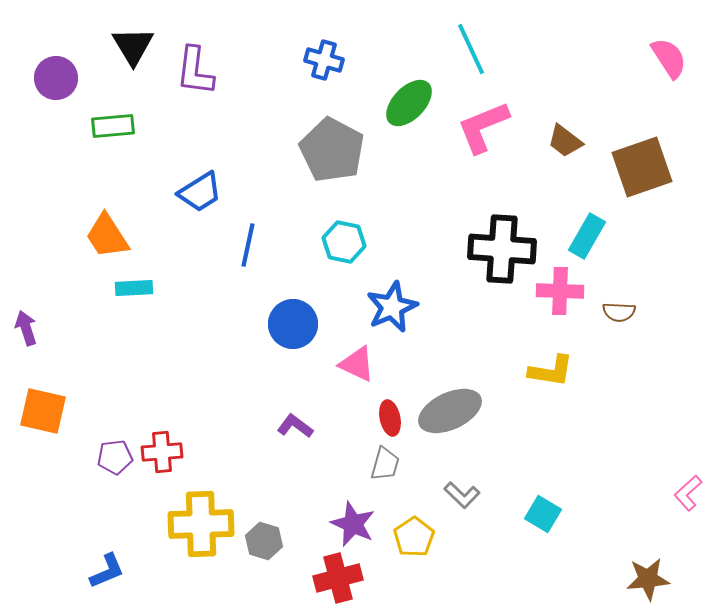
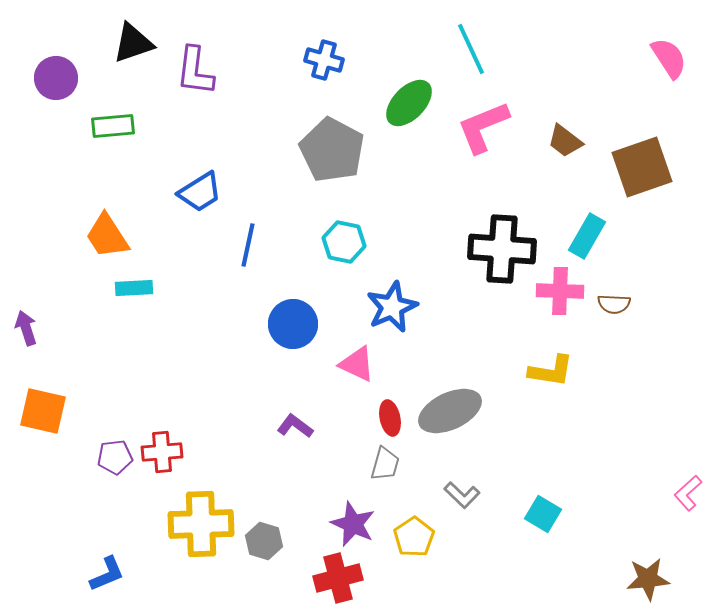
black triangle at (133, 46): moved 3 px up; rotated 42 degrees clockwise
brown semicircle at (619, 312): moved 5 px left, 8 px up
blue L-shape at (107, 571): moved 3 px down
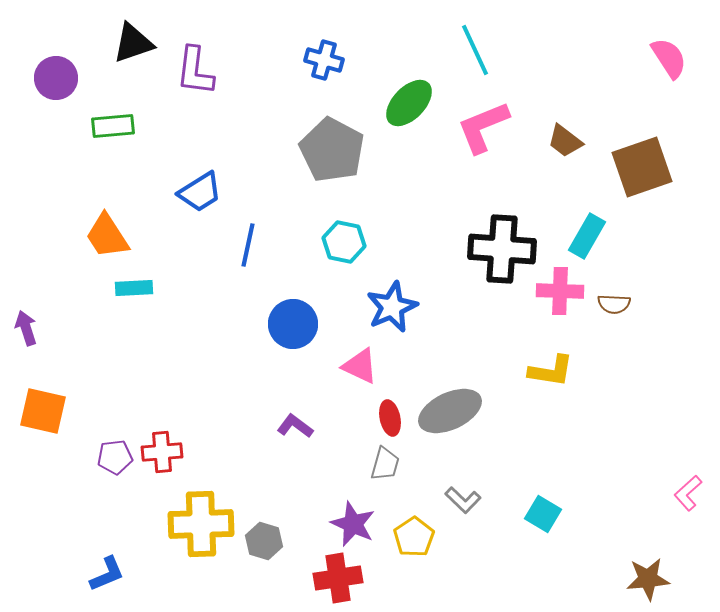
cyan line at (471, 49): moved 4 px right, 1 px down
pink triangle at (357, 364): moved 3 px right, 2 px down
gray L-shape at (462, 495): moved 1 px right, 5 px down
red cross at (338, 578): rotated 6 degrees clockwise
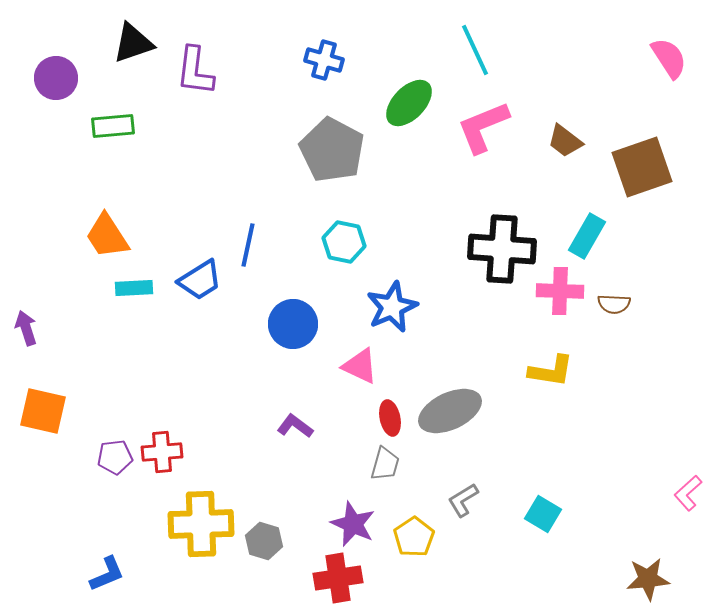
blue trapezoid at (200, 192): moved 88 px down
gray L-shape at (463, 500): rotated 105 degrees clockwise
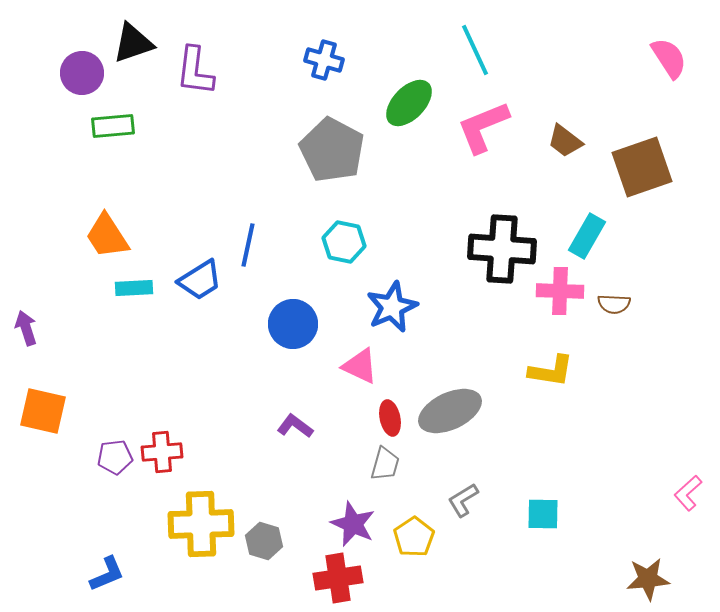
purple circle at (56, 78): moved 26 px right, 5 px up
cyan square at (543, 514): rotated 30 degrees counterclockwise
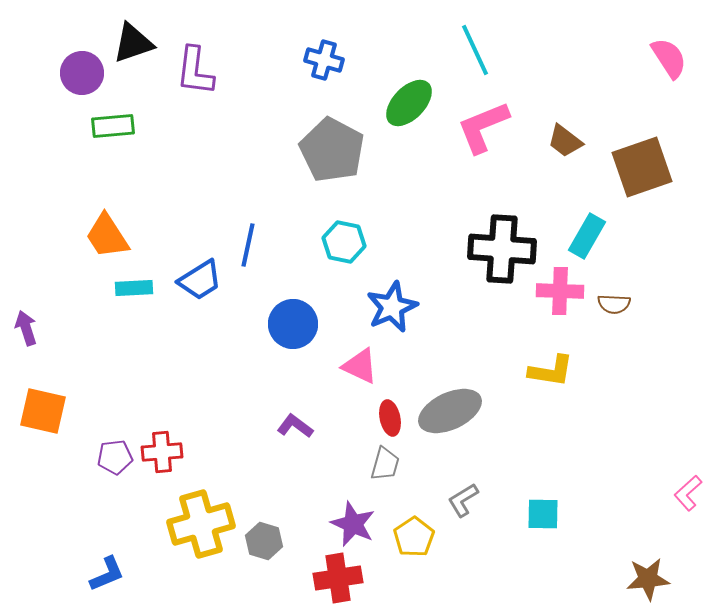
yellow cross at (201, 524): rotated 14 degrees counterclockwise
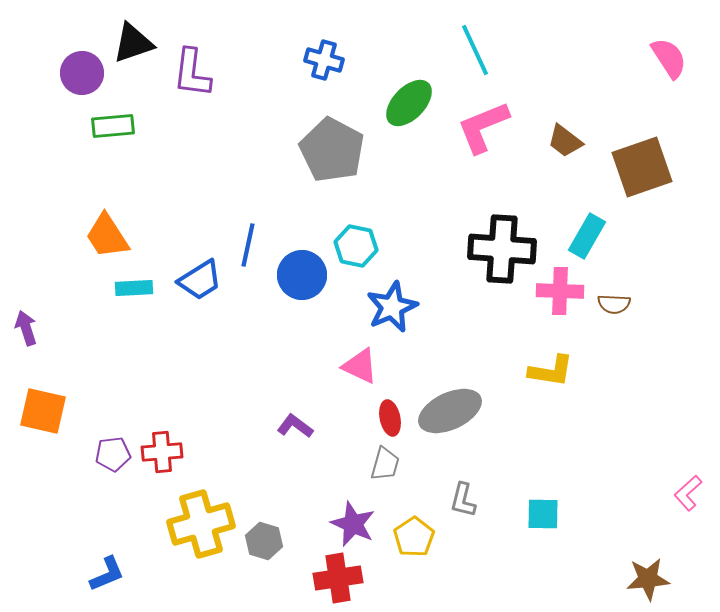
purple L-shape at (195, 71): moved 3 px left, 2 px down
cyan hexagon at (344, 242): moved 12 px right, 4 px down
blue circle at (293, 324): moved 9 px right, 49 px up
purple pentagon at (115, 457): moved 2 px left, 3 px up
gray L-shape at (463, 500): rotated 45 degrees counterclockwise
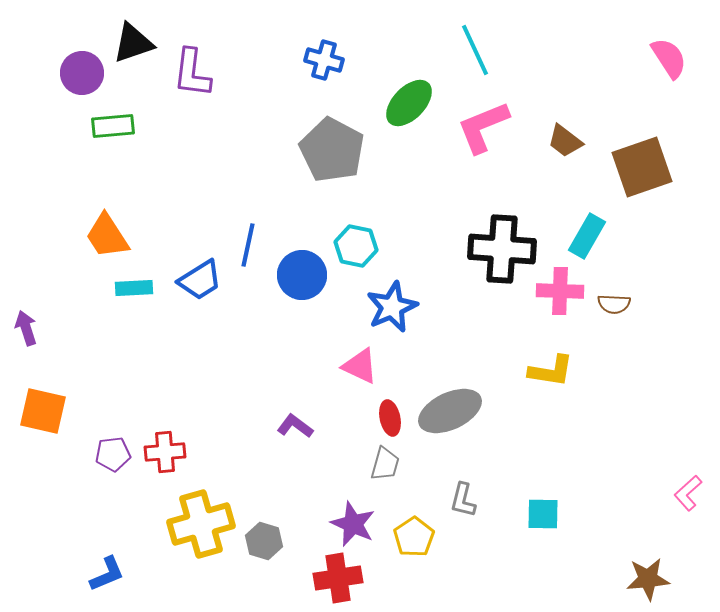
red cross at (162, 452): moved 3 px right
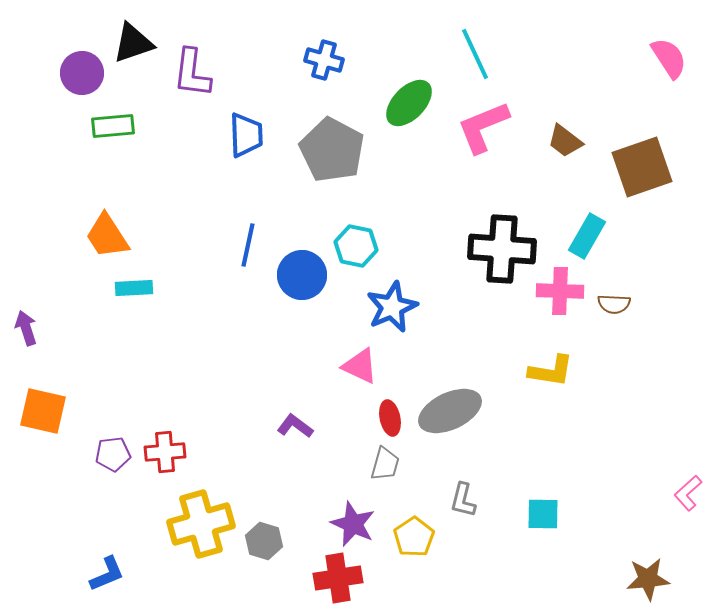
cyan line at (475, 50): moved 4 px down
blue trapezoid at (200, 280): moved 46 px right, 145 px up; rotated 60 degrees counterclockwise
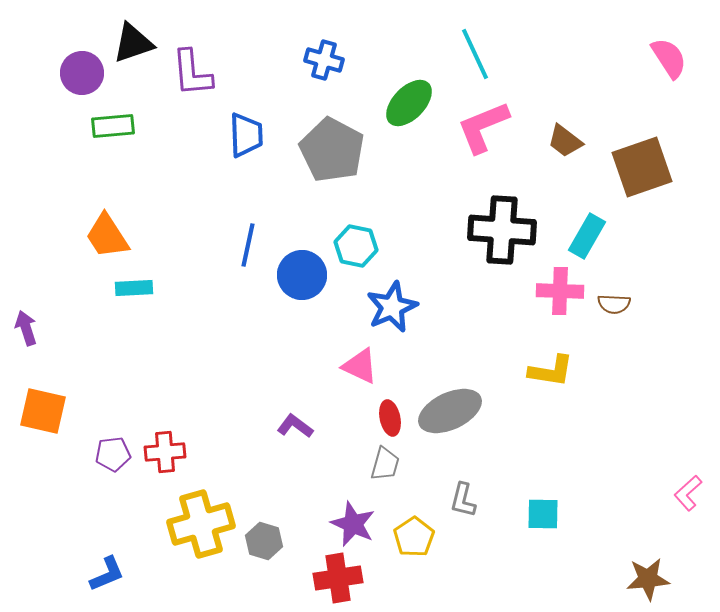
purple L-shape at (192, 73): rotated 12 degrees counterclockwise
black cross at (502, 249): moved 19 px up
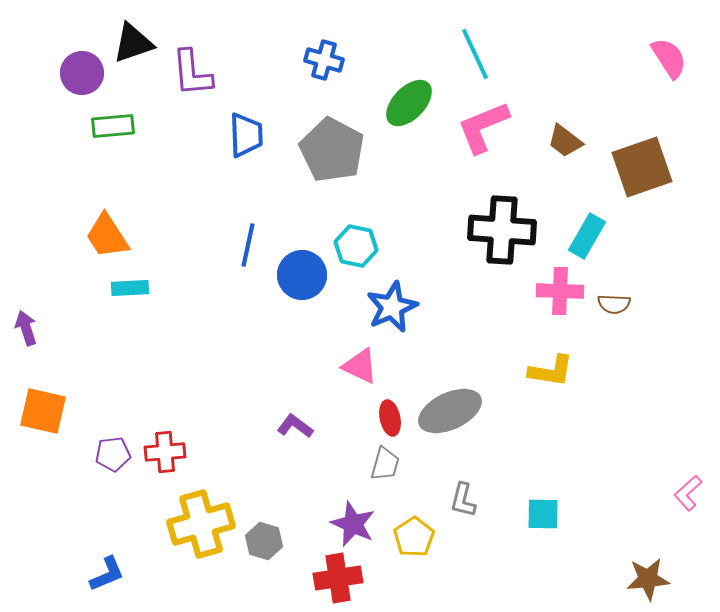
cyan rectangle at (134, 288): moved 4 px left
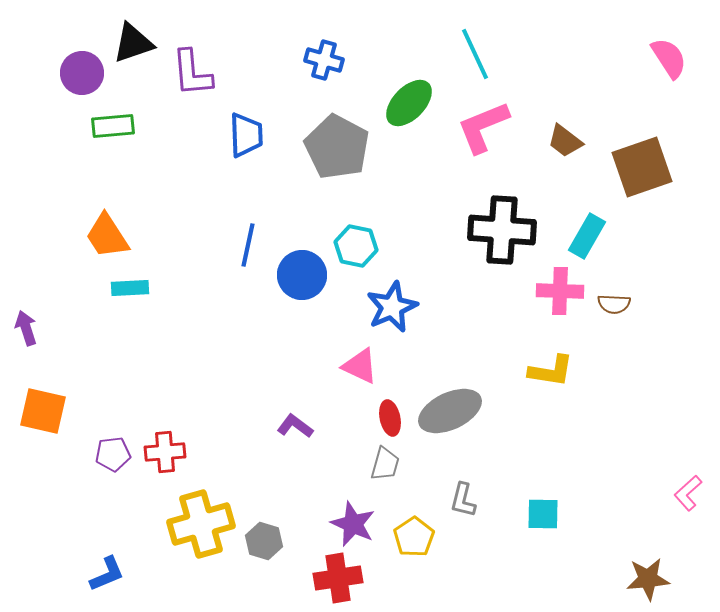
gray pentagon at (332, 150): moved 5 px right, 3 px up
